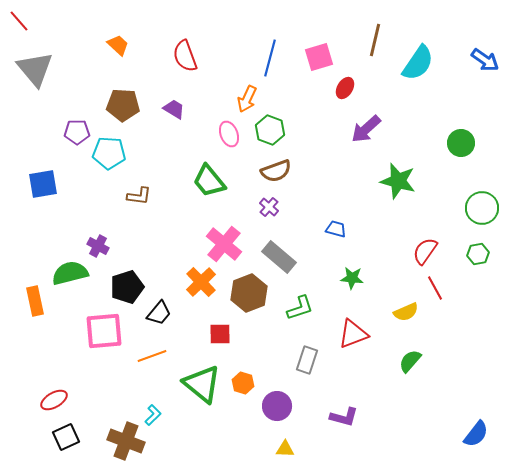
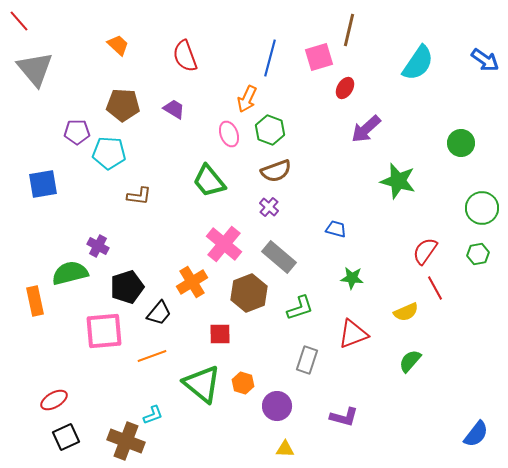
brown line at (375, 40): moved 26 px left, 10 px up
orange cross at (201, 282): moved 9 px left; rotated 12 degrees clockwise
cyan L-shape at (153, 415): rotated 25 degrees clockwise
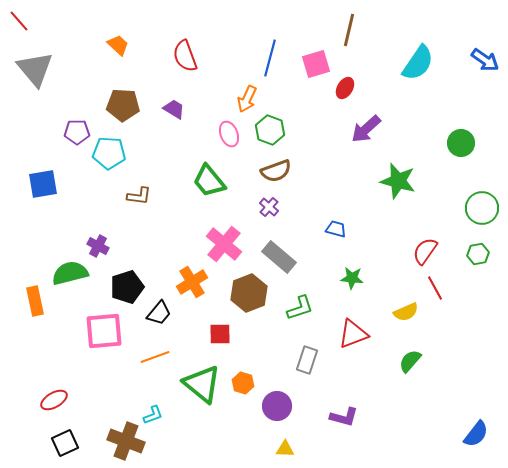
pink square at (319, 57): moved 3 px left, 7 px down
orange line at (152, 356): moved 3 px right, 1 px down
black square at (66, 437): moved 1 px left, 6 px down
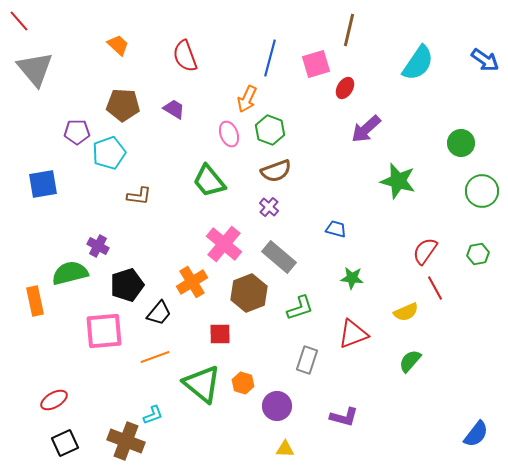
cyan pentagon at (109, 153): rotated 24 degrees counterclockwise
green circle at (482, 208): moved 17 px up
black pentagon at (127, 287): moved 2 px up
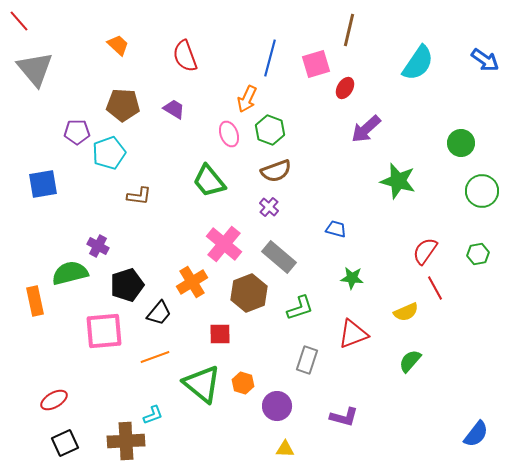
brown cross at (126, 441): rotated 24 degrees counterclockwise
